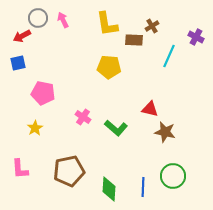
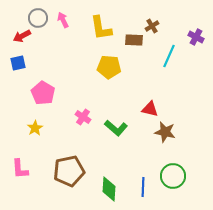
yellow L-shape: moved 6 px left, 4 px down
pink pentagon: rotated 20 degrees clockwise
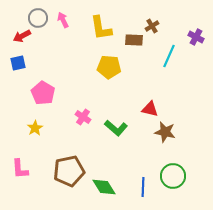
green diamond: moved 5 px left, 2 px up; rotated 35 degrees counterclockwise
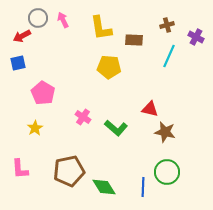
brown cross: moved 15 px right, 1 px up; rotated 16 degrees clockwise
green circle: moved 6 px left, 4 px up
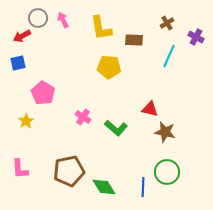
brown cross: moved 2 px up; rotated 16 degrees counterclockwise
yellow star: moved 9 px left, 7 px up
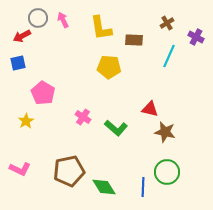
pink L-shape: rotated 60 degrees counterclockwise
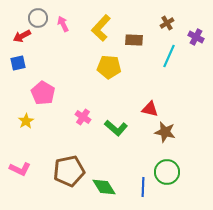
pink arrow: moved 4 px down
yellow L-shape: rotated 52 degrees clockwise
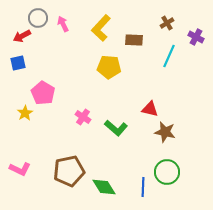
yellow star: moved 1 px left, 8 px up
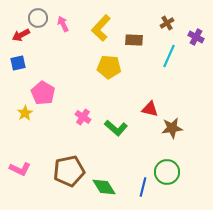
red arrow: moved 1 px left, 1 px up
brown star: moved 7 px right, 4 px up; rotated 20 degrees counterclockwise
blue line: rotated 12 degrees clockwise
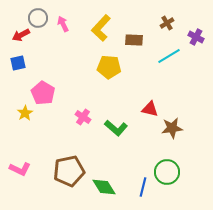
cyan line: rotated 35 degrees clockwise
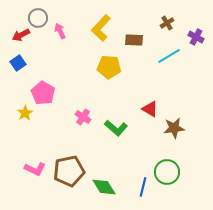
pink arrow: moved 3 px left, 7 px down
blue square: rotated 21 degrees counterclockwise
red triangle: rotated 18 degrees clockwise
brown star: moved 2 px right
pink L-shape: moved 15 px right
